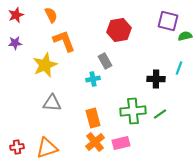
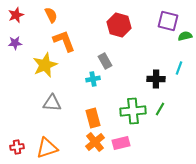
red hexagon: moved 5 px up; rotated 25 degrees clockwise
green line: moved 5 px up; rotated 24 degrees counterclockwise
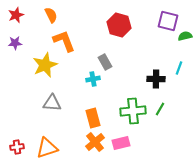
gray rectangle: moved 1 px down
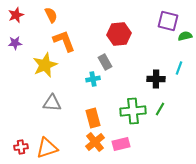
red hexagon: moved 9 px down; rotated 20 degrees counterclockwise
pink rectangle: moved 1 px down
red cross: moved 4 px right
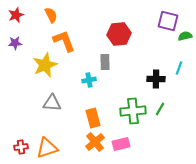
gray rectangle: rotated 28 degrees clockwise
cyan cross: moved 4 px left, 1 px down
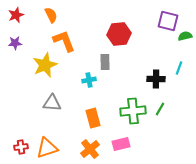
orange cross: moved 5 px left, 7 px down
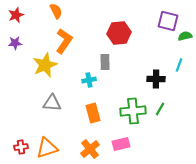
orange semicircle: moved 5 px right, 4 px up
red hexagon: moved 1 px up
orange L-shape: rotated 55 degrees clockwise
cyan line: moved 3 px up
orange rectangle: moved 5 px up
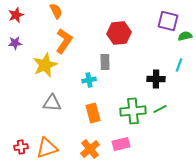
green line: rotated 32 degrees clockwise
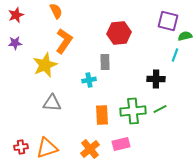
cyan line: moved 4 px left, 10 px up
orange rectangle: moved 9 px right, 2 px down; rotated 12 degrees clockwise
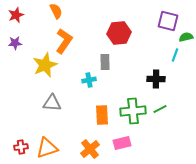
green semicircle: moved 1 px right, 1 px down
pink rectangle: moved 1 px right, 1 px up
